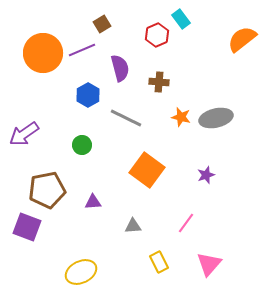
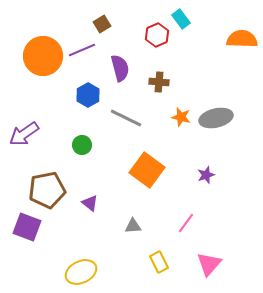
orange semicircle: rotated 40 degrees clockwise
orange circle: moved 3 px down
purple triangle: moved 3 px left, 1 px down; rotated 42 degrees clockwise
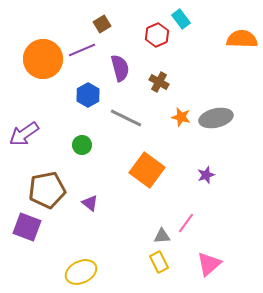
orange circle: moved 3 px down
brown cross: rotated 24 degrees clockwise
gray triangle: moved 29 px right, 10 px down
pink triangle: rotated 8 degrees clockwise
